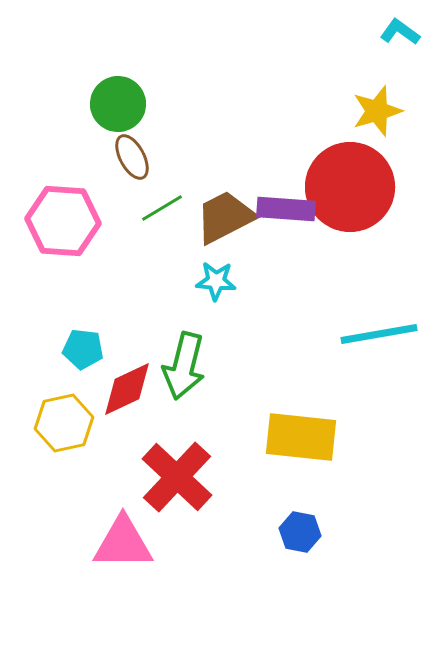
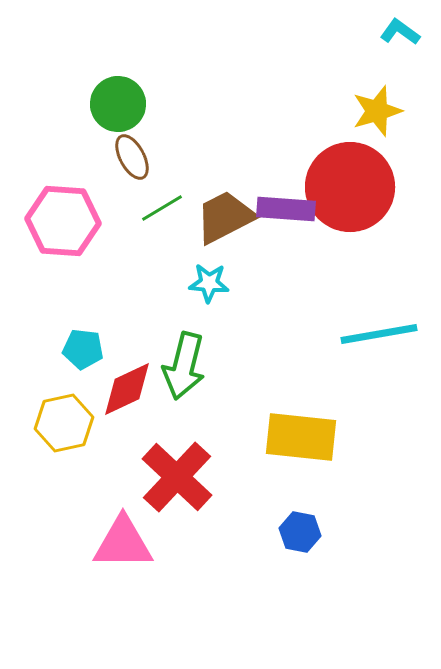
cyan star: moved 7 px left, 2 px down
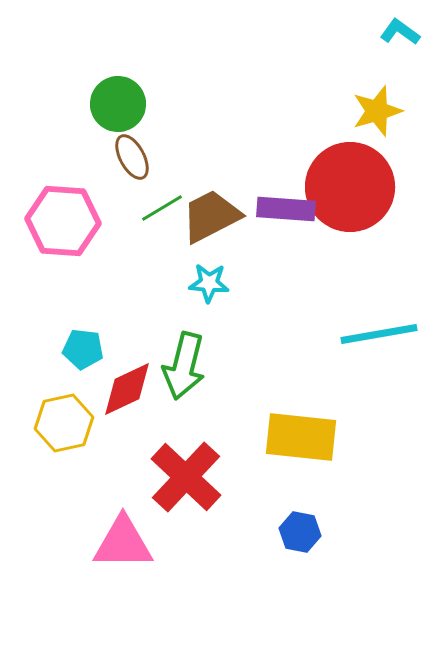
brown trapezoid: moved 14 px left, 1 px up
red cross: moved 9 px right
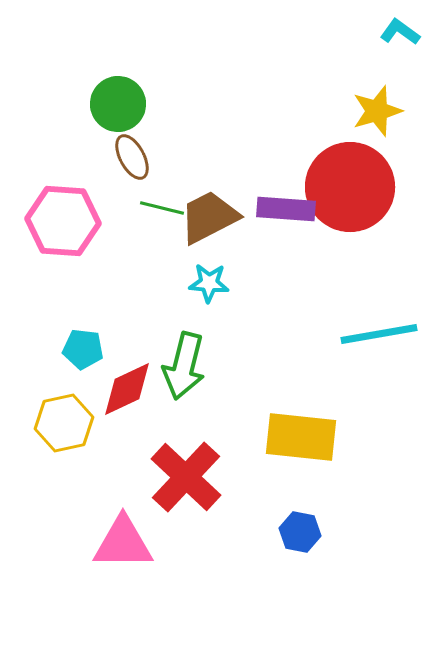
green line: rotated 45 degrees clockwise
brown trapezoid: moved 2 px left, 1 px down
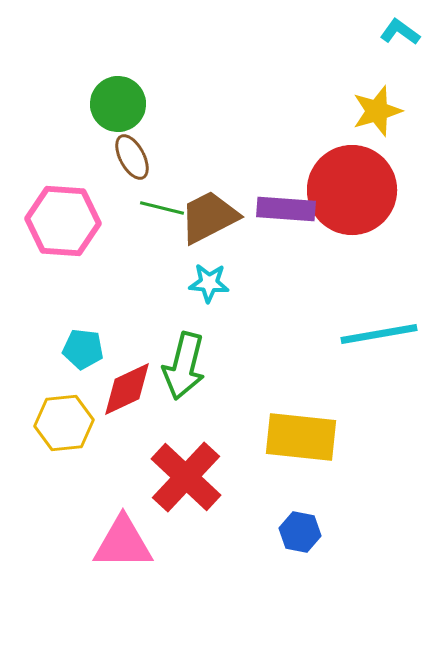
red circle: moved 2 px right, 3 px down
yellow hexagon: rotated 6 degrees clockwise
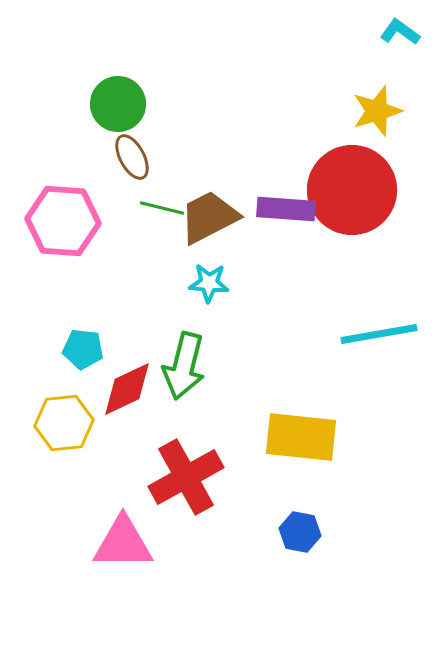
red cross: rotated 18 degrees clockwise
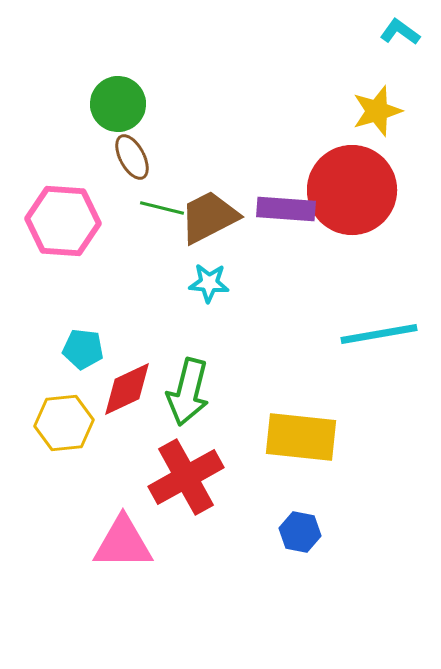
green arrow: moved 4 px right, 26 px down
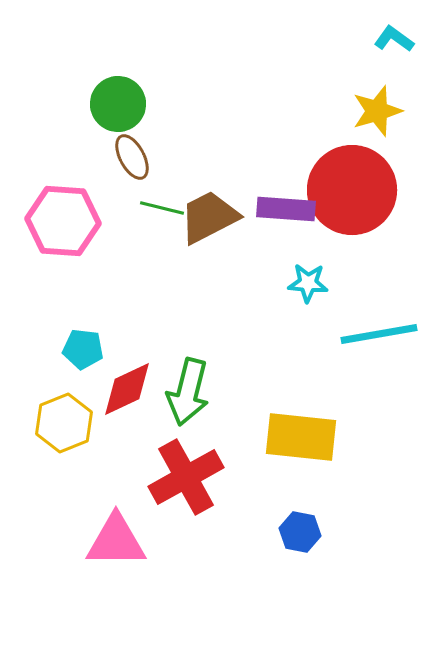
cyan L-shape: moved 6 px left, 7 px down
cyan star: moved 99 px right
yellow hexagon: rotated 16 degrees counterclockwise
pink triangle: moved 7 px left, 2 px up
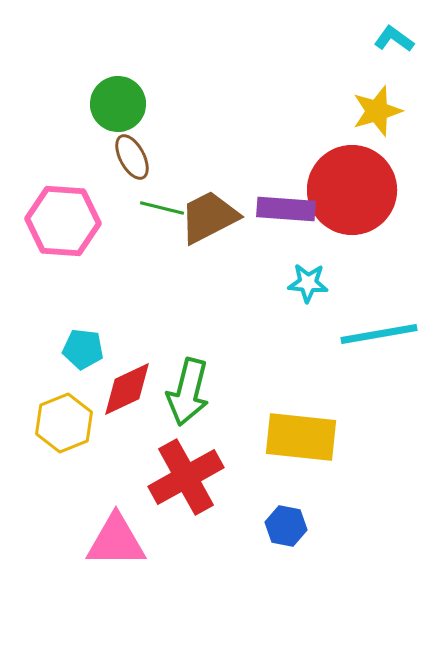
blue hexagon: moved 14 px left, 6 px up
